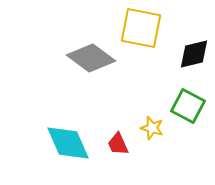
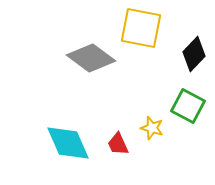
black diamond: rotated 32 degrees counterclockwise
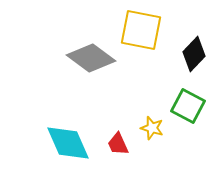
yellow square: moved 2 px down
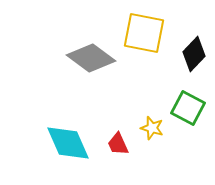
yellow square: moved 3 px right, 3 px down
green square: moved 2 px down
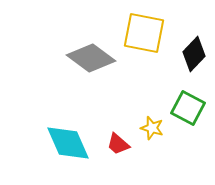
red trapezoid: rotated 25 degrees counterclockwise
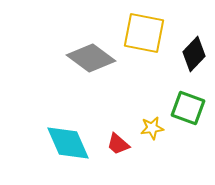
green square: rotated 8 degrees counterclockwise
yellow star: rotated 25 degrees counterclockwise
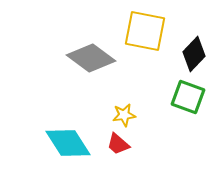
yellow square: moved 1 px right, 2 px up
green square: moved 11 px up
yellow star: moved 28 px left, 13 px up
cyan diamond: rotated 9 degrees counterclockwise
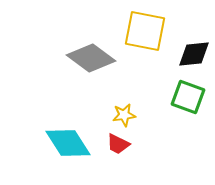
black diamond: rotated 40 degrees clockwise
red trapezoid: rotated 15 degrees counterclockwise
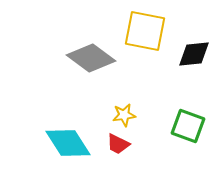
green square: moved 29 px down
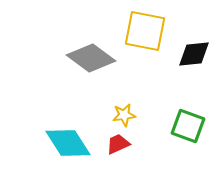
red trapezoid: rotated 130 degrees clockwise
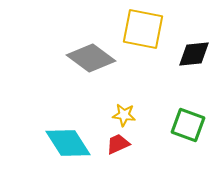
yellow square: moved 2 px left, 2 px up
yellow star: rotated 15 degrees clockwise
green square: moved 1 px up
